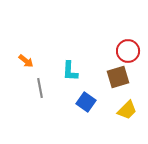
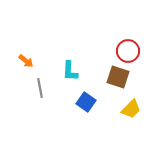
brown square: rotated 35 degrees clockwise
yellow trapezoid: moved 4 px right, 1 px up
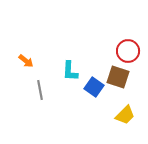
gray line: moved 2 px down
blue square: moved 8 px right, 15 px up
yellow trapezoid: moved 6 px left, 6 px down
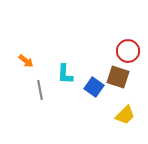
cyan L-shape: moved 5 px left, 3 px down
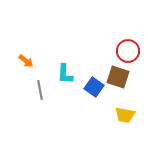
yellow trapezoid: rotated 55 degrees clockwise
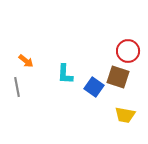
gray line: moved 23 px left, 3 px up
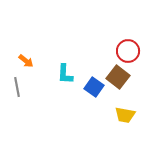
brown square: rotated 20 degrees clockwise
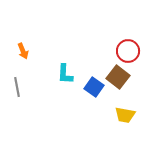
orange arrow: moved 3 px left, 10 px up; rotated 28 degrees clockwise
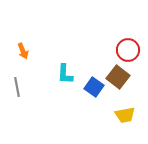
red circle: moved 1 px up
yellow trapezoid: rotated 20 degrees counterclockwise
